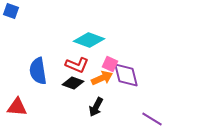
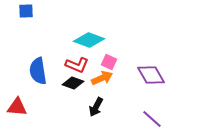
blue square: moved 15 px right; rotated 21 degrees counterclockwise
pink square: moved 1 px left, 2 px up
purple diamond: moved 25 px right; rotated 16 degrees counterclockwise
purple line: rotated 10 degrees clockwise
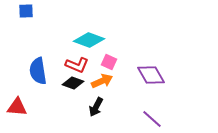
orange arrow: moved 3 px down
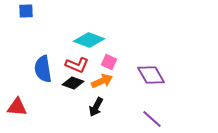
blue semicircle: moved 5 px right, 2 px up
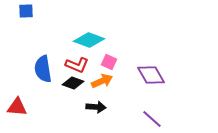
black arrow: rotated 114 degrees counterclockwise
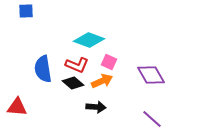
black diamond: rotated 20 degrees clockwise
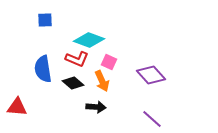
blue square: moved 19 px right, 9 px down
red L-shape: moved 6 px up
purple diamond: rotated 12 degrees counterclockwise
orange arrow: rotated 90 degrees clockwise
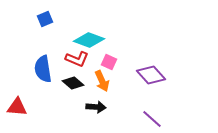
blue square: moved 1 px up; rotated 21 degrees counterclockwise
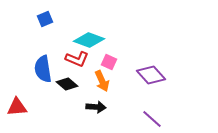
black diamond: moved 6 px left, 1 px down
red triangle: rotated 10 degrees counterclockwise
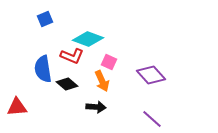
cyan diamond: moved 1 px left, 1 px up
red L-shape: moved 5 px left, 3 px up
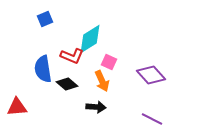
cyan diamond: moved 2 px right; rotated 52 degrees counterclockwise
purple line: rotated 15 degrees counterclockwise
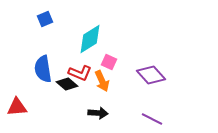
red L-shape: moved 8 px right, 17 px down
black arrow: moved 2 px right, 6 px down
